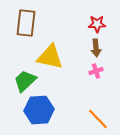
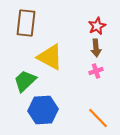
red star: moved 2 px down; rotated 24 degrees counterclockwise
yellow triangle: rotated 16 degrees clockwise
blue hexagon: moved 4 px right
orange line: moved 1 px up
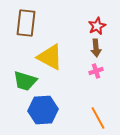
green trapezoid: rotated 120 degrees counterclockwise
orange line: rotated 15 degrees clockwise
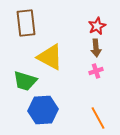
brown rectangle: rotated 12 degrees counterclockwise
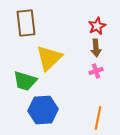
yellow triangle: moved 1 px left, 1 px down; rotated 48 degrees clockwise
orange line: rotated 40 degrees clockwise
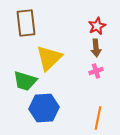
blue hexagon: moved 1 px right, 2 px up
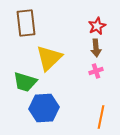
green trapezoid: moved 1 px down
orange line: moved 3 px right, 1 px up
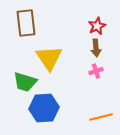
yellow triangle: rotated 20 degrees counterclockwise
orange line: rotated 65 degrees clockwise
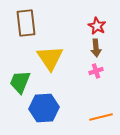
red star: rotated 18 degrees counterclockwise
yellow triangle: moved 1 px right
green trapezoid: moved 5 px left; rotated 95 degrees clockwise
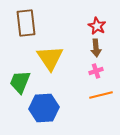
orange line: moved 22 px up
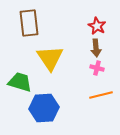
brown rectangle: moved 3 px right
pink cross: moved 1 px right, 3 px up; rotated 32 degrees clockwise
green trapezoid: rotated 85 degrees clockwise
